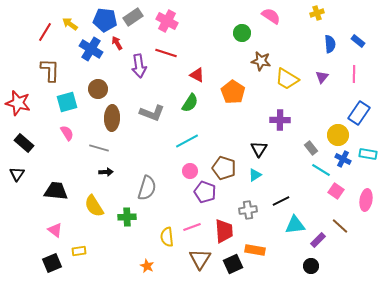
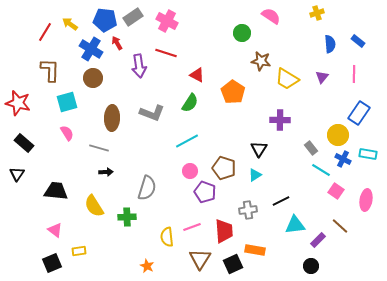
brown circle at (98, 89): moved 5 px left, 11 px up
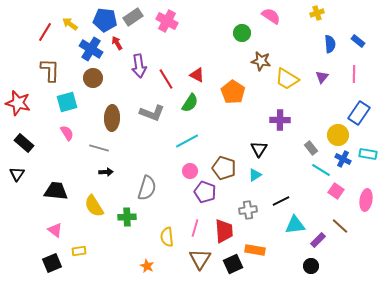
red line at (166, 53): moved 26 px down; rotated 40 degrees clockwise
pink line at (192, 227): moved 3 px right, 1 px down; rotated 54 degrees counterclockwise
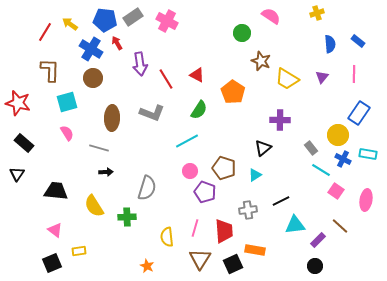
brown star at (261, 61): rotated 12 degrees clockwise
purple arrow at (139, 66): moved 1 px right, 2 px up
green semicircle at (190, 103): moved 9 px right, 7 px down
black triangle at (259, 149): moved 4 px right, 1 px up; rotated 18 degrees clockwise
black circle at (311, 266): moved 4 px right
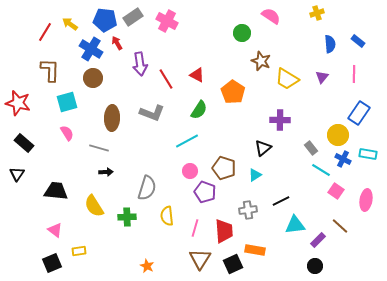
yellow semicircle at (167, 237): moved 21 px up
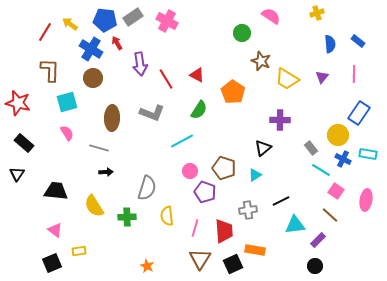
cyan line at (187, 141): moved 5 px left
brown line at (340, 226): moved 10 px left, 11 px up
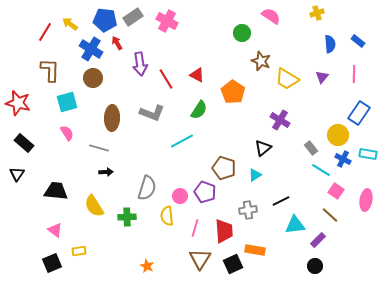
purple cross at (280, 120): rotated 30 degrees clockwise
pink circle at (190, 171): moved 10 px left, 25 px down
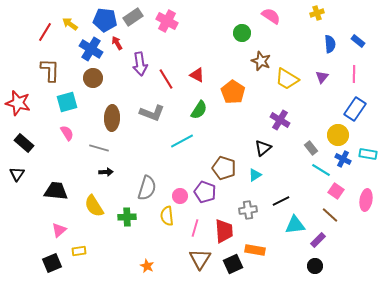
blue rectangle at (359, 113): moved 4 px left, 4 px up
pink triangle at (55, 230): moved 4 px right; rotated 42 degrees clockwise
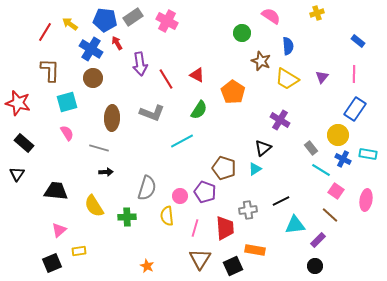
blue semicircle at (330, 44): moved 42 px left, 2 px down
cyan triangle at (255, 175): moved 6 px up
red trapezoid at (224, 231): moved 1 px right, 3 px up
black square at (233, 264): moved 2 px down
